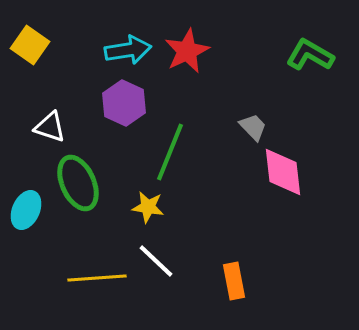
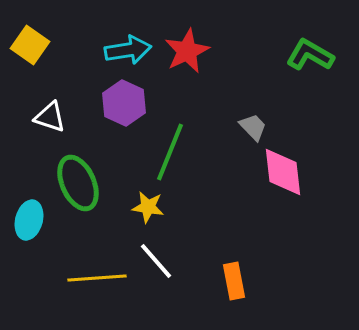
white triangle: moved 10 px up
cyan ellipse: moved 3 px right, 10 px down; rotated 9 degrees counterclockwise
white line: rotated 6 degrees clockwise
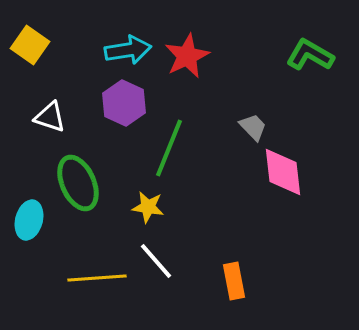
red star: moved 5 px down
green line: moved 1 px left, 4 px up
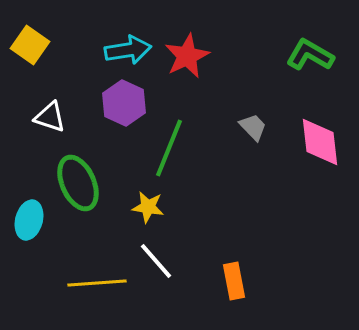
pink diamond: moved 37 px right, 30 px up
yellow line: moved 5 px down
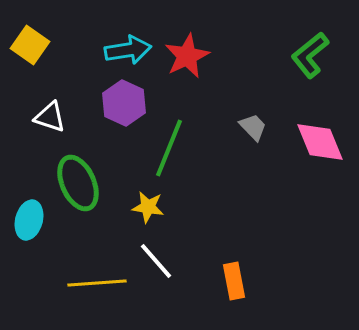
green L-shape: rotated 69 degrees counterclockwise
pink diamond: rotated 16 degrees counterclockwise
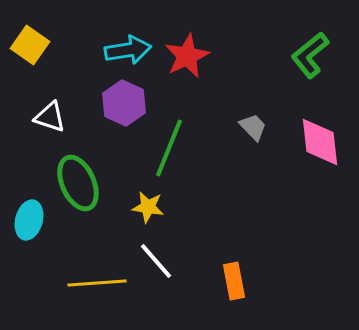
pink diamond: rotated 16 degrees clockwise
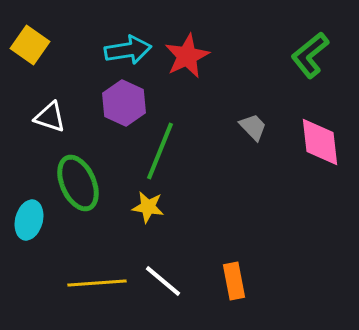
green line: moved 9 px left, 3 px down
white line: moved 7 px right, 20 px down; rotated 9 degrees counterclockwise
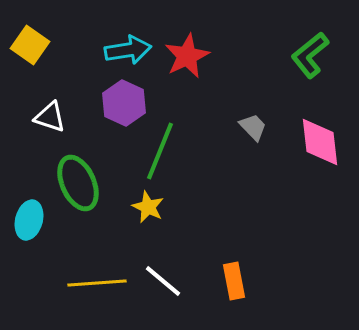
yellow star: rotated 16 degrees clockwise
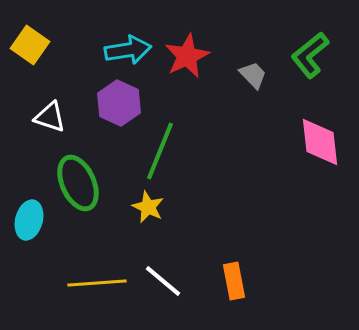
purple hexagon: moved 5 px left
gray trapezoid: moved 52 px up
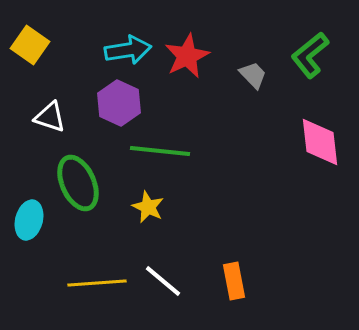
green line: rotated 74 degrees clockwise
